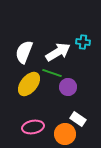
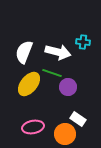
white arrow: rotated 45 degrees clockwise
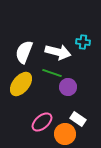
yellow ellipse: moved 8 px left
pink ellipse: moved 9 px right, 5 px up; rotated 30 degrees counterclockwise
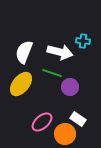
cyan cross: moved 1 px up
white arrow: moved 2 px right
purple circle: moved 2 px right
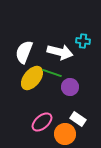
yellow ellipse: moved 11 px right, 6 px up
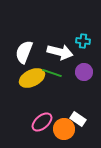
yellow ellipse: rotated 25 degrees clockwise
purple circle: moved 14 px right, 15 px up
orange circle: moved 1 px left, 5 px up
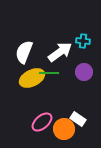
white arrow: rotated 50 degrees counterclockwise
green line: moved 3 px left; rotated 18 degrees counterclockwise
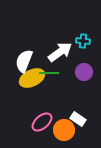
white semicircle: moved 9 px down
orange circle: moved 1 px down
